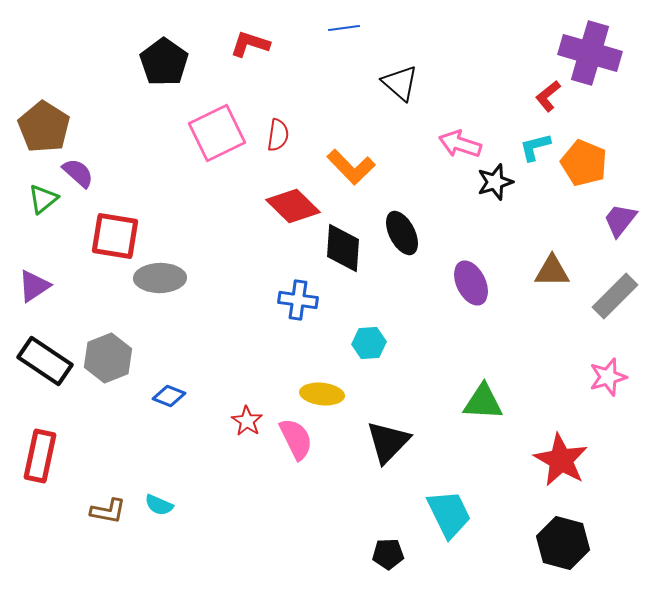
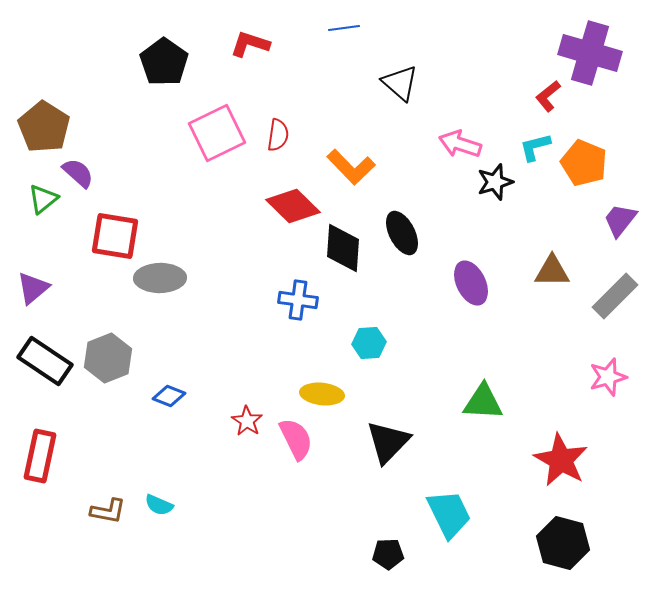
purple triangle at (34, 286): moved 1 px left, 2 px down; rotated 6 degrees counterclockwise
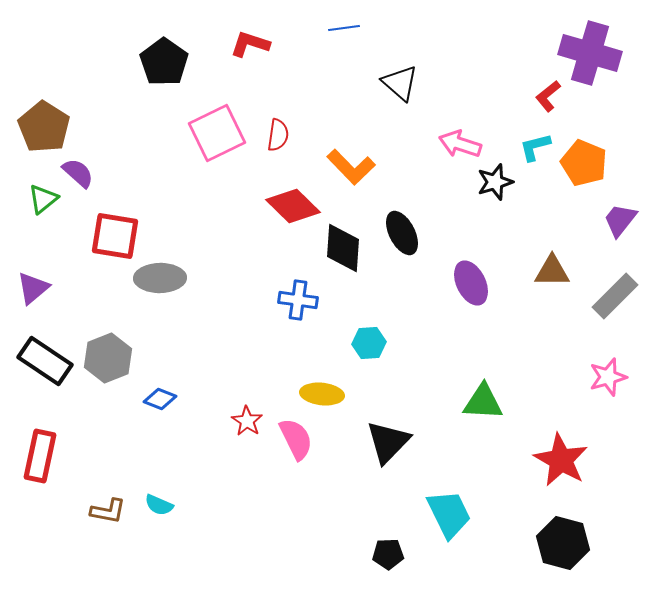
blue diamond at (169, 396): moved 9 px left, 3 px down
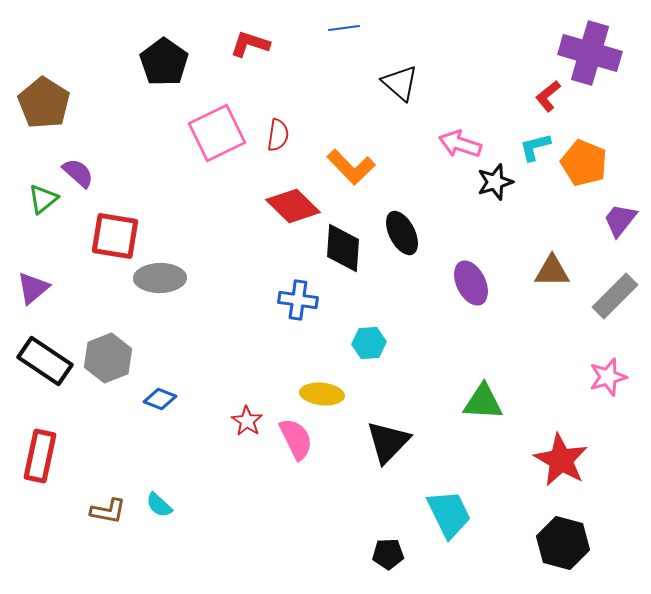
brown pentagon at (44, 127): moved 24 px up
cyan semicircle at (159, 505): rotated 20 degrees clockwise
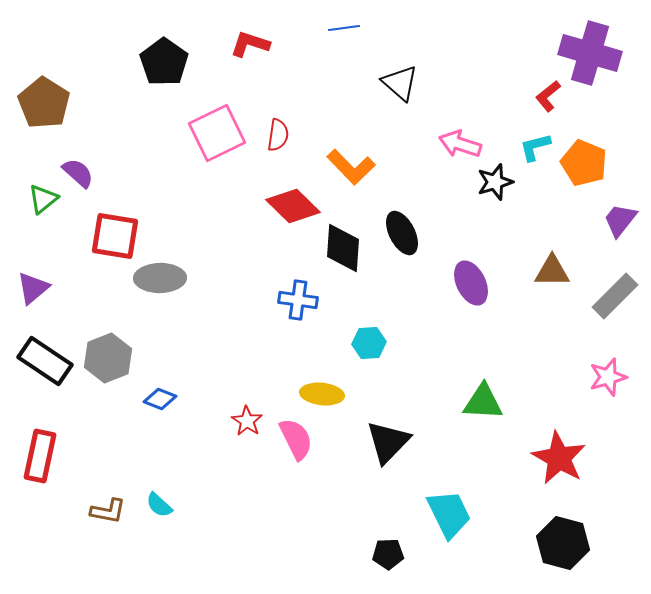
red star at (561, 460): moved 2 px left, 2 px up
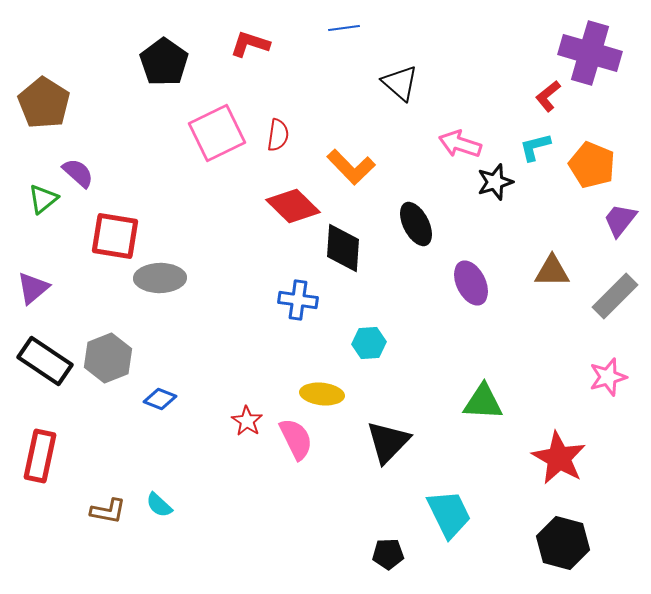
orange pentagon at (584, 163): moved 8 px right, 2 px down
black ellipse at (402, 233): moved 14 px right, 9 px up
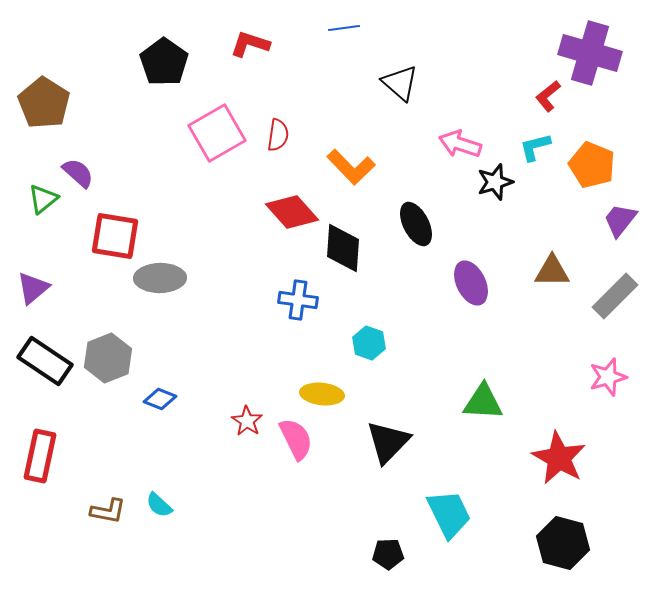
pink square at (217, 133): rotated 4 degrees counterclockwise
red diamond at (293, 206): moved 1 px left, 6 px down; rotated 4 degrees clockwise
cyan hexagon at (369, 343): rotated 24 degrees clockwise
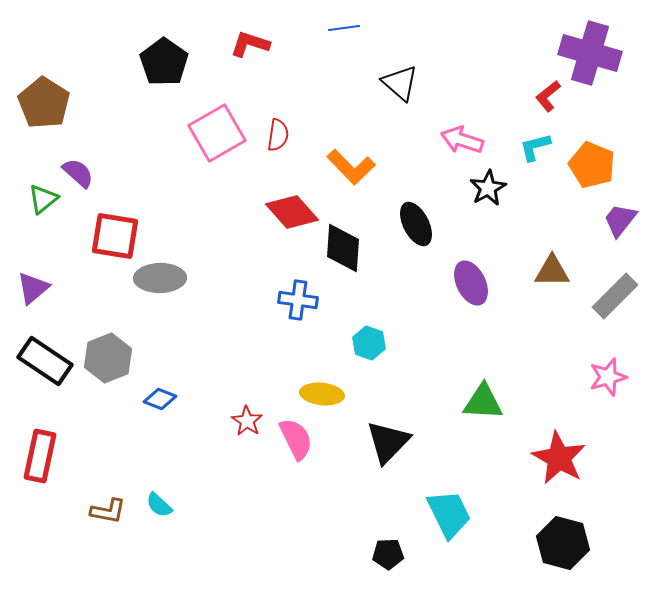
pink arrow at (460, 144): moved 2 px right, 4 px up
black star at (495, 182): moved 7 px left, 6 px down; rotated 12 degrees counterclockwise
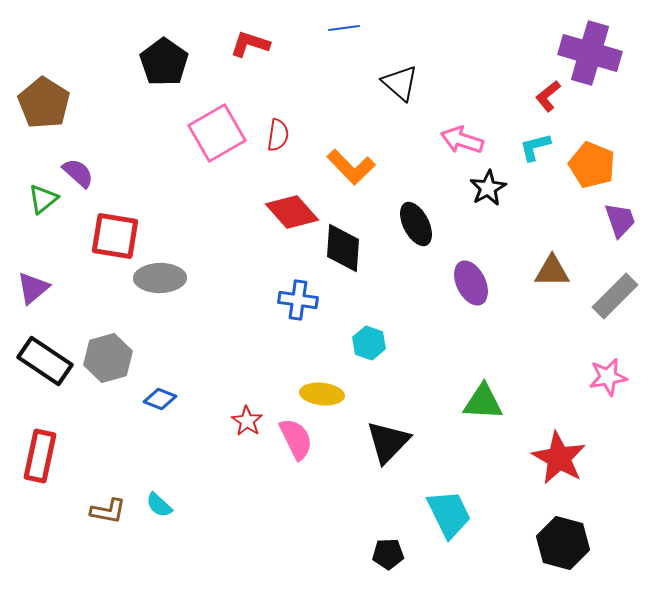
purple trapezoid at (620, 220): rotated 123 degrees clockwise
gray hexagon at (108, 358): rotated 6 degrees clockwise
pink star at (608, 377): rotated 6 degrees clockwise
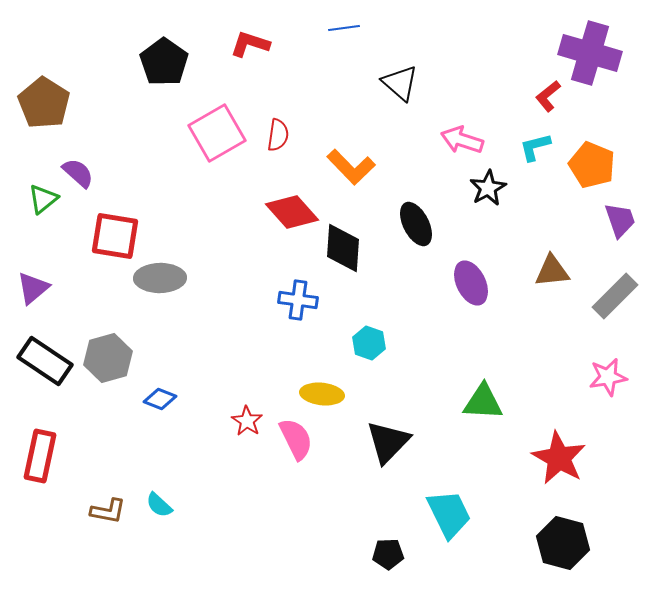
brown triangle at (552, 271): rotated 6 degrees counterclockwise
